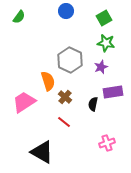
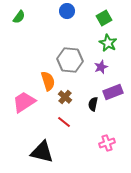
blue circle: moved 1 px right
green star: moved 2 px right; rotated 18 degrees clockwise
gray hexagon: rotated 20 degrees counterclockwise
purple rectangle: rotated 12 degrees counterclockwise
black triangle: rotated 15 degrees counterclockwise
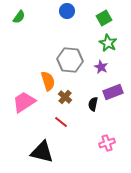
purple star: rotated 24 degrees counterclockwise
red line: moved 3 px left
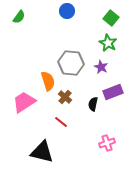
green square: moved 7 px right; rotated 21 degrees counterclockwise
gray hexagon: moved 1 px right, 3 px down
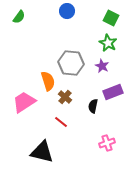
green square: rotated 14 degrees counterclockwise
purple star: moved 1 px right, 1 px up
black semicircle: moved 2 px down
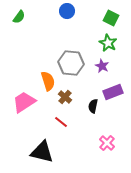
pink cross: rotated 28 degrees counterclockwise
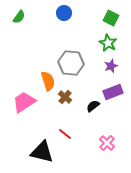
blue circle: moved 3 px left, 2 px down
purple star: moved 9 px right; rotated 24 degrees clockwise
black semicircle: rotated 40 degrees clockwise
red line: moved 4 px right, 12 px down
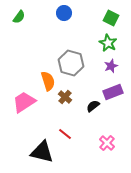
gray hexagon: rotated 10 degrees clockwise
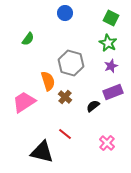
blue circle: moved 1 px right
green semicircle: moved 9 px right, 22 px down
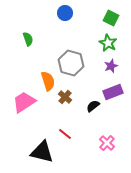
green semicircle: rotated 56 degrees counterclockwise
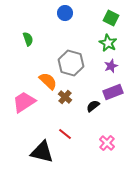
orange semicircle: rotated 30 degrees counterclockwise
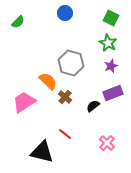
green semicircle: moved 10 px left, 17 px up; rotated 64 degrees clockwise
purple rectangle: moved 1 px down
